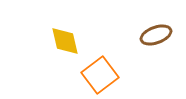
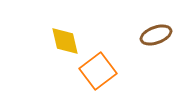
orange square: moved 2 px left, 4 px up
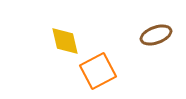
orange square: rotated 9 degrees clockwise
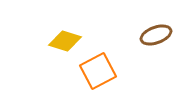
yellow diamond: rotated 60 degrees counterclockwise
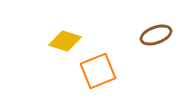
orange square: rotated 6 degrees clockwise
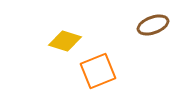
brown ellipse: moved 3 px left, 10 px up
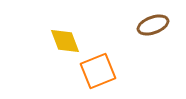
yellow diamond: rotated 52 degrees clockwise
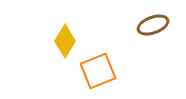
yellow diamond: rotated 52 degrees clockwise
